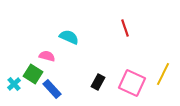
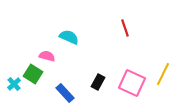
blue rectangle: moved 13 px right, 4 px down
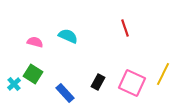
cyan semicircle: moved 1 px left, 1 px up
pink semicircle: moved 12 px left, 14 px up
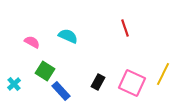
pink semicircle: moved 3 px left; rotated 14 degrees clockwise
green square: moved 12 px right, 3 px up
blue rectangle: moved 4 px left, 2 px up
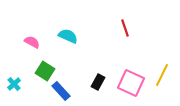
yellow line: moved 1 px left, 1 px down
pink square: moved 1 px left
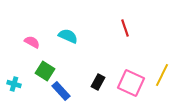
cyan cross: rotated 32 degrees counterclockwise
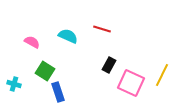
red line: moved 23 px left, 1 px down; rotated 54 degrees counterclockwise
black rectangle: moved 11 px right, 17 px up
blue rectangle: moved 3 px left, 1 px down; rotated 24 degrees clockwise
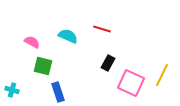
black rectangle: moved 1 px left, 2 px up
green square: moved 2 px left, 5 px up; rotated 18 degrees counterclockwise
cyan cross: moved 2 px left, 6 px down
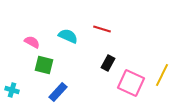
green square: moved 1 px right, 1 px up
blue rectangle: rotated 60 degrees clockwise
